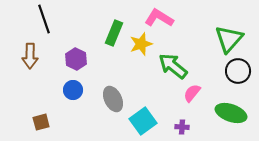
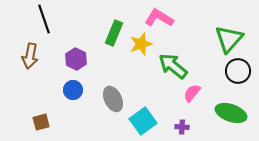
brown arrow: rotated 10 degrees clockwise
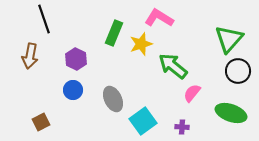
brown square: rotated 12 degrees counterclockwise
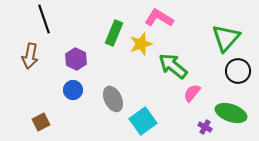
green triangle: moved 3 px left, 1 px up
purple cross: moved 23 px right; rotated 24 degrees clockwise
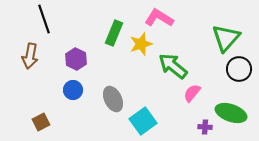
black circle: moved 1 px right, 2 px up
purple cross: rotated 24 degrees counterclockwise
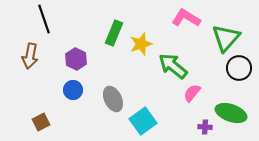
pink L-shape: moved 27 px right
black circle: moved 1 px up
